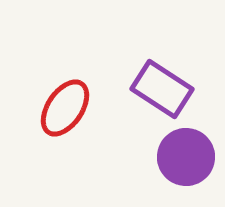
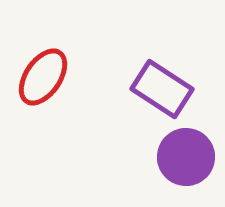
red ellipse: moved 22 px left, 31 px up
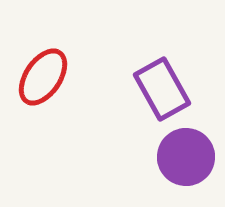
purple rectangle: rotated 28 degrees clockwise
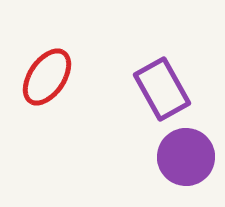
red ellipse: moved 4 px right
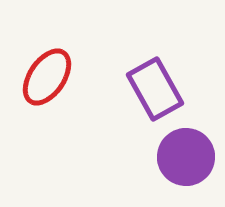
purple rectangle: moved 7 px left
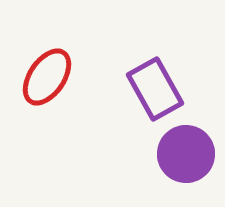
purple circle: moved 3 px up
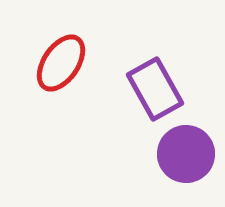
red ellipse: moved 14 px right, 14 px up
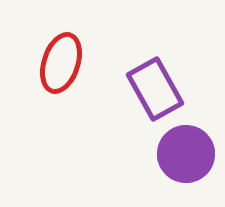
red ellipse: rotated 16 degrees counterclockwise
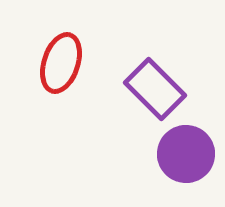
purple rectangle: rotated 16 degrees counterclockwise
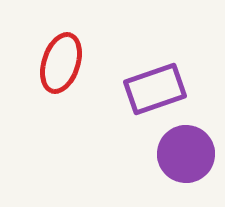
purple rectangle: rotated 64 degrees counterclockwise
